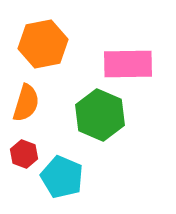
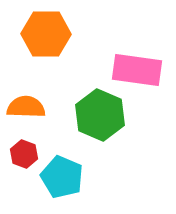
orange hexagon: moved 3 px right, 10 px up; rotated 12 degrees clockwise
pink rectangle: moved 9 px right, 6 px down; rotated 9 degrees clockwise
orange semicircle: moved 4 px down; rotated 105 degrees counterclockwise
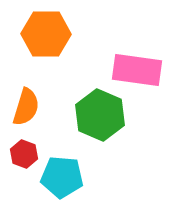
orange semicircle: rotated 105 degrees clockwise
cyan pentagon: rotated 18 degrees counterclockwise
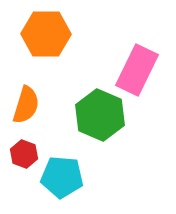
pink rectangle: rotated 72 degrees counterclockwise
orange semicircle: moved 2 px up
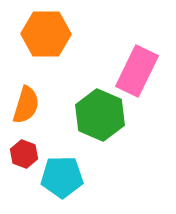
pink rectangle: moved 1 px down
cyan pentagon: rotated 6 degrees counterclockwise
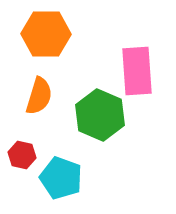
pink rectangle: rotated 30 degrees counterclockwise
orange semicircle: moved 13 px right, 9 px up
red hexagon: moved 2 px left, 1 px down; rotated 8 degrees counterclockwise
cyan pentagon: moved 1 px left, 1 px down; rotated 21 degrees clockwise
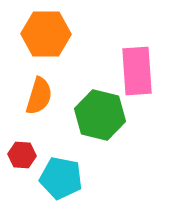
green hexagon: rotated 9 degrees counterclockwise
red hexagon: rotated 8 degrees counterclockwise
cyan pentagon: rotated 9 degrees counterclockwise
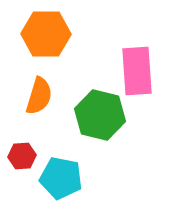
red hexagon: moved 1 px down; rotated 8 degrees counterclockwise
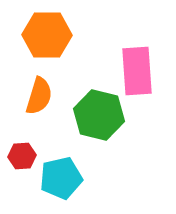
orange hexagon: moved 1 px right, 1 px down
green hexagon: moved 1 px left
cyan pentagon: rotated 24 degrees counterclockwise
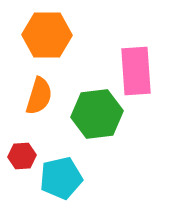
pink rectangle: moved 1 px left
green hexagon: moved 2 px left, 1 px up; rotated 21 degrees counterclockwise
